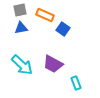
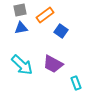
orange rectangle: rotated 60 degrees counterclockwise
blue square: moved 2 px left, 2 px down
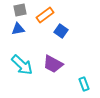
blue triangle: moved 3 px left, 1 px down
cyan rectangle: moved 8 px right, 1 px down
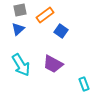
blue triangle: rotated 32 degrees counterclockwise
cyan arrow: moved 1 px left; rotated 15 degrees clockwise
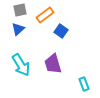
purple trapezoid: rotated 45 degrees clockwise
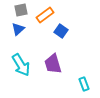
gray square: moved 1 px right
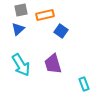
orange rectangle: rotated 24 degrees clockwise
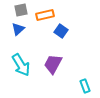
purple trapezoid: rotated 45 degrees clockwise
cyan rectangle: moved 1 px right, 2 px down
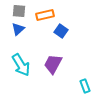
gray square: moved 2 px left, 1 px down; rotated 16 degrees clockwise
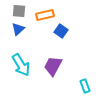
purple trapezoid: moved 2 px down
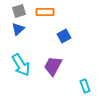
gray square: rotated 24 degrees counterclockwise
orange rectangle: moved 3 px up; rotated 12 degrees clockwise
blue square: moved 3 px right, 5 px down; rotated 24 degrees clockwise
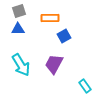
orange rectangle: moved 5 px right, 6 px down
blue triangle: rotated 40 degrees clockwise
purple trapezoid: moved 1 px right, 2 px up
cyan rectangle: rotated 16 degrees counterclockwise
